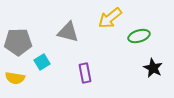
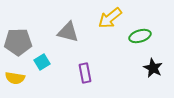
green ellipse: moved 1 px right
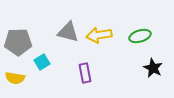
yellow arrow: moved 11 px left, 17 px down; rotated 30 degrees clockwise
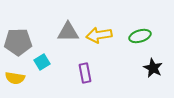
gray triangle: rotated 15 degrees counterclockwise
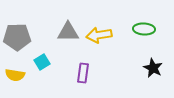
green ellipse: moved 4 px right, 7 px up; rotated 20 degrees clockwise
gray pentagon: moved 1 px left, 5 px up
purple rectangle: moved 2 px left; rotated 18 degrees clockwise
yellow semicircle: moved 3 px up
